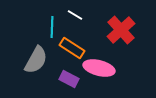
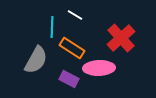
red cross: moved 8 px down
pink ellipse: rotated 16 degrees counterclockwise
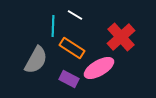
cyan line: moved 1 px right, 1 px up
red cross: moved 1 px up
pink ellipse: rotated 28 degrees counterclockwise
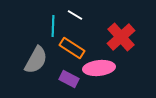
pink ellipse: rotated 24 degrees clockwise
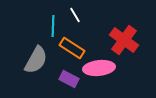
white line: rotated 28 degrees clockwise
red cross: moved 3 px right, 3 px down; rotated 12 degrees counterclockwise
